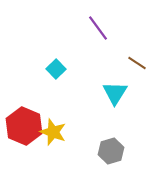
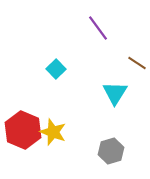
red hexagon: moved 1 px left, 4 px down
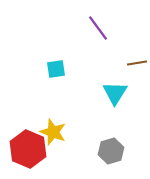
brown line: rotated 42 degrees counterclockwise
cyan square: rotated 36 degrees clockwise
red hexagon: moved 5 px right, 19 px down
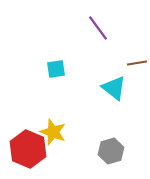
cyan triangle: moved 1 px left, 5 px up; rotated 24 degrees counterclockwise
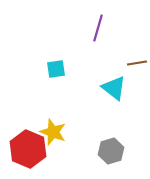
purple line: rotated 52 degrees clockwise
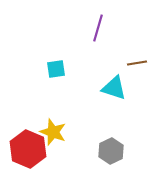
cyan triangle: rotated 20 degrees counterclockwise
gray hexagon: rotated 10 degrees counterclockwise
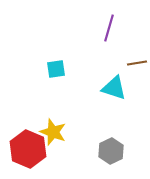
purple line: moved 11 px right
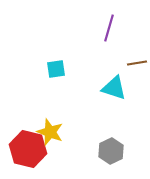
yellow star: moved 3 px left
red hexagon: rotated 9 degrees counterclockwise
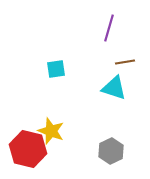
brown line: moved 12 px left, 1 px up
yellow star: moved 1 px right, 1 px up
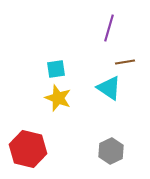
cyan triangle: moved 5 px left; rotated 16 degrees clockwise
yellow star: moved 7 px right, 33 px up
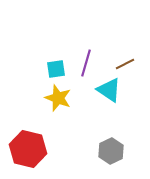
purple line: moved 23 px left, 35 px down
brown line: moved 2 px down; rotated 18 degrees counterclockwise
cyan triangle: moved 2 px down
